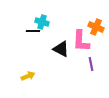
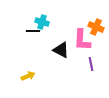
pink L-shape: moved 1 px right, 1 px up
black triangle: moved 1 px down
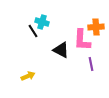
orange cross: rotated 28 degrees counterclockwise
black line: rotated 56 degrees clockwise
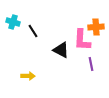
cyan cross: moved 29 px left
yellow arrow: rotated 24 degrees clockwise
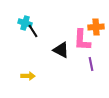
cyan cross: moved 12 px right, 1 px down
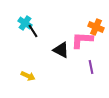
cyan cross: rotated 16 degrees clockwise
orange cross: rotated 28 degrees clockwise
pink L-shape: rotated 90 degrees clockwise
purple line: moved 3 px down
yellow arrow: rotated 24 degrees clockwise
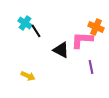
black line: moved 3 px right
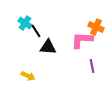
black triangle: moved 13 px left, 3 px up; rotated 24 degrees counterclockwise
purple line: moved 1 px right, 1 px up
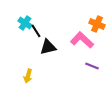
orange cross: moved 1 px right, 3 px up
pink L-shape: rotated 40 degrees clockwise
black triangle: rotated 18 degrees counterclockwise
purple line: rotated 56 degrees counterclockwise
yellow arrow: rotated 80 degrees clockwise
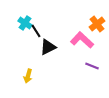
orange cross: rotated 28 degrees clockwise
black triangle: rotated 12 degrees counterclockwise
